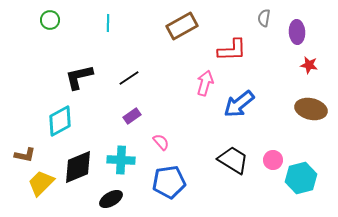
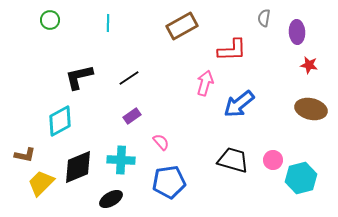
black trapezoid: rotated 16 degrees counterclockwise
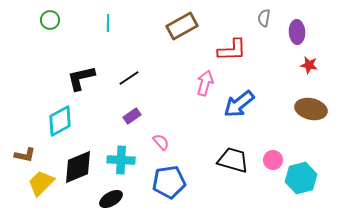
black L-shape: moved 2 px right, 1 px down
